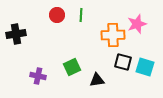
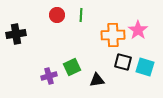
pink star: moved 1 px right, 6 px down; rotated 18 degrees counterclockwise
purple cross: moved 11 px right; rotated 28 degrees counterclockwise
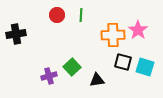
green square: rotated 18 degrees counterclockwise
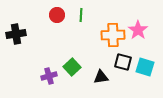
black triangle: moved 4 px right, 3 px up
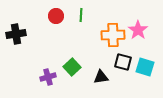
red circle: moved 1 px left, 1 px down
purple cross: moved 1 px left, 1 px down
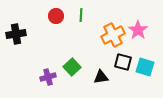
orange cross: rotated 25 degrees counterclockwise
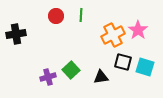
green square: moved 1 px left, 3 px down
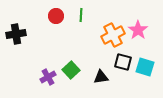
purple cross: rotated 14 degrees counterclockwise
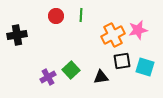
pink star: rotated 24 degrees clockwise
black cross: moved 1 px right, 1 px down
black square: moved 1 px left, 1 px up; rotated 24 degrees counterclockwise
